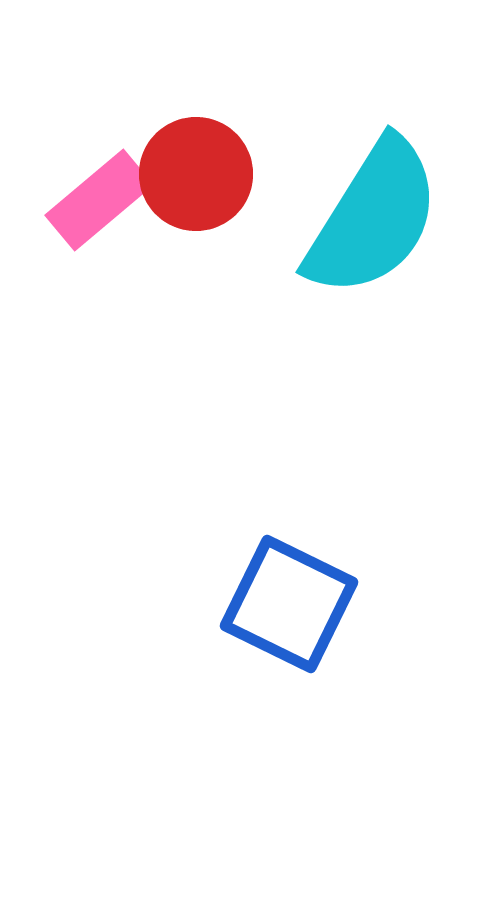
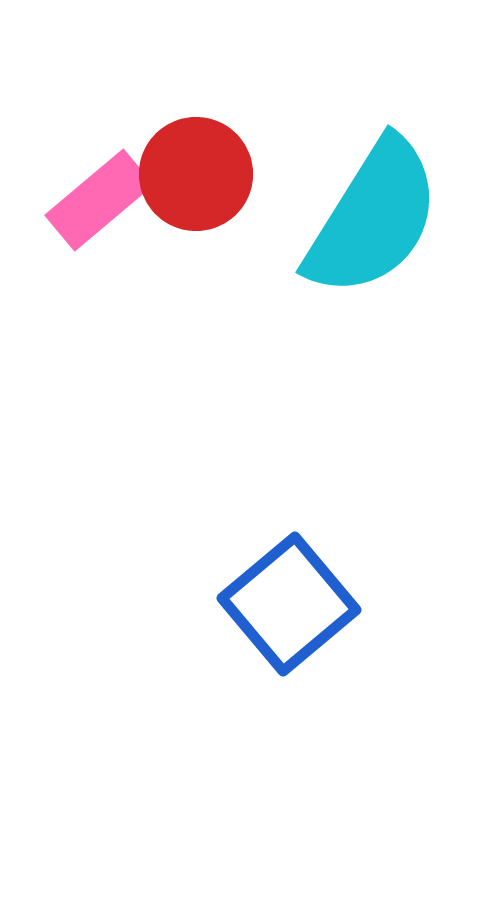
blue square: rotated 24 degrees clockwise
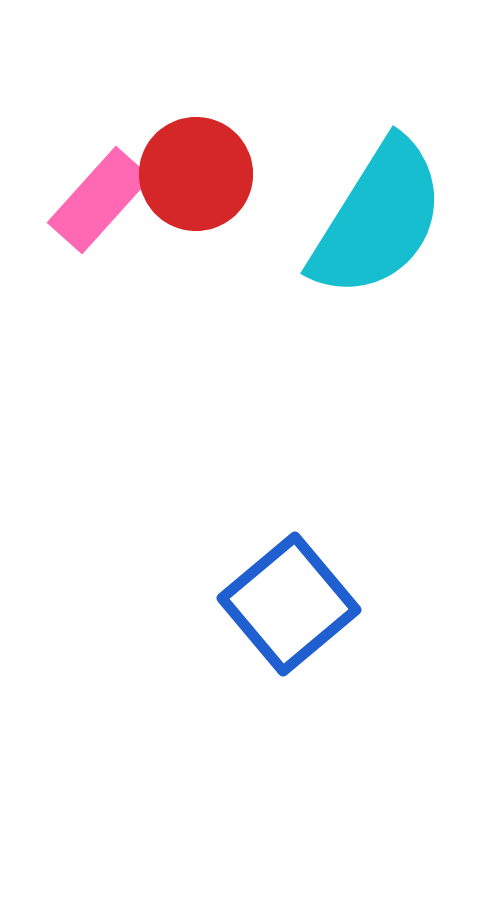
pink rectangle: rotated 8 degrees counterclockwise
cyan semicircle: moved 5 px right, 1 px down
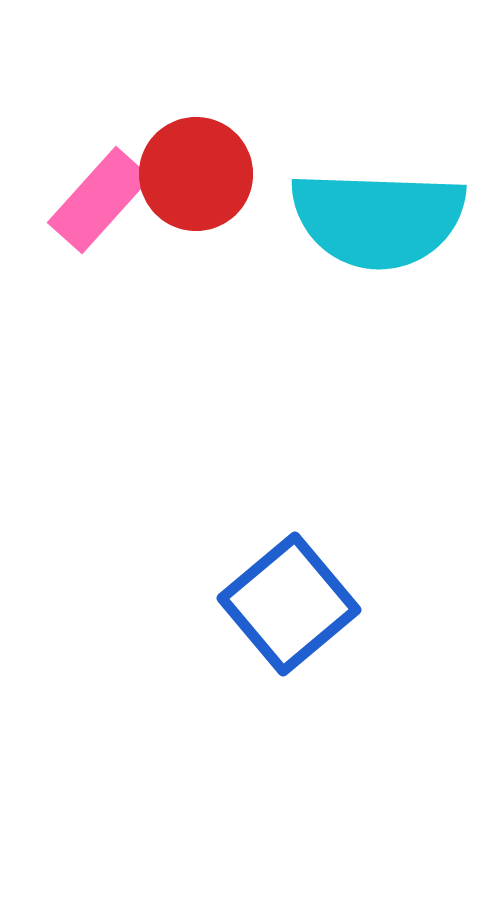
cyan semicircle: rotated 60 degrees clockwise
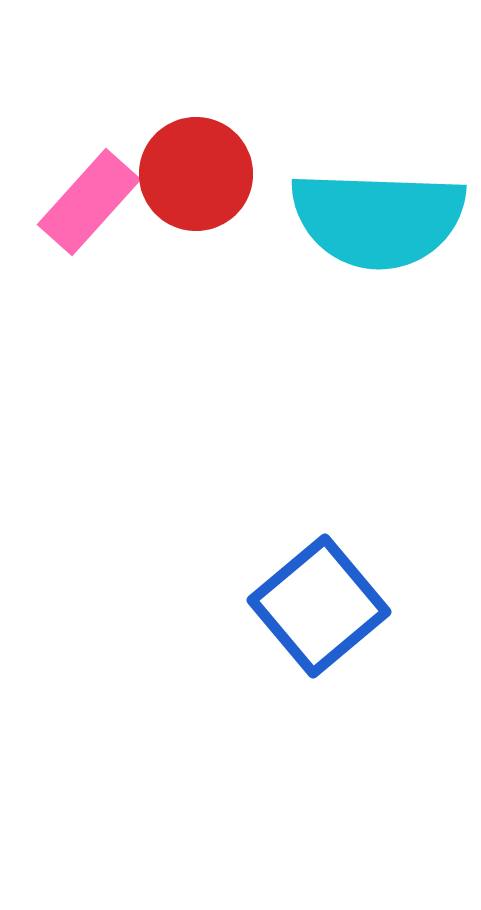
pink rectangle: moved 10 px left, 2 px down
blue square: moved 30 px right, 2 px down
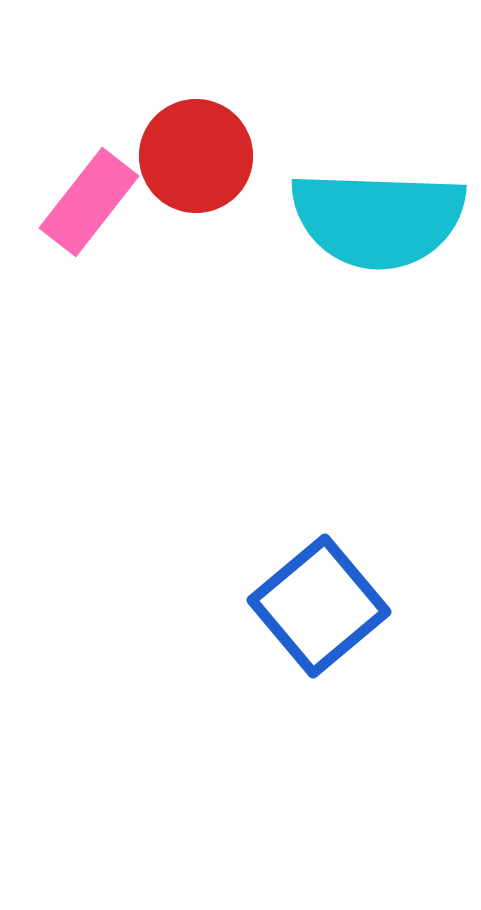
red circle: moved 18 px up
pink rectangle: rotated 4 degrees counterclockwise
